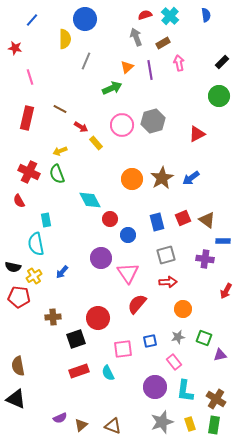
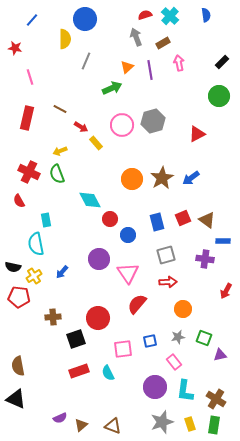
purple circle at (101, 258): moved 2 px left, 1 px down
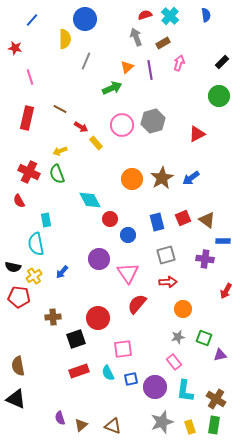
pink arrow at (179, 63): rotated 28 degrees clockwise
blue square at (150, 341): moved 19 px left, 38 px down
purple semicircle at (60, 418): rotated 96 degrees clockwise
yellow rectangle at (190, 424): moved 3 px down
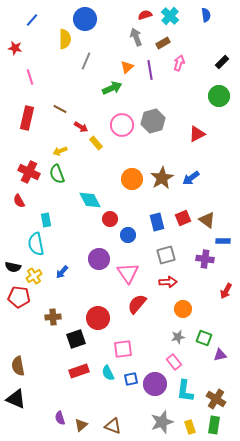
purple circle at (155, 387): moved 3 px up
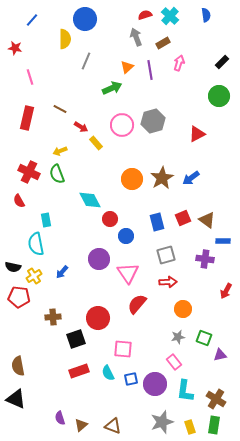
blue circle at (128, 235): moved 2 px left, 1 px down
pink square at (123, 349): rotated 12 degrees clockwise
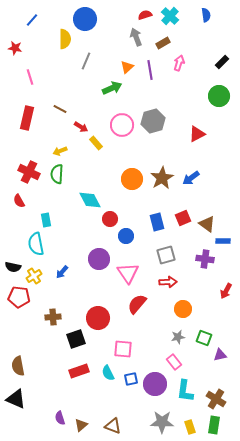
green semicircle at (57, 174): rotated 24 degrees clockwise
brown triangle at (207, 220): moved 4 px down
gray star at (162, 422): rotated 20 degrees clockwise
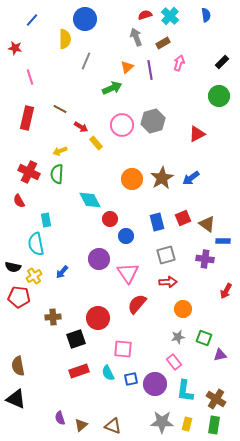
yellow rectangle at (190, 427): moved 3 px left, 3 px up; rotated 32 degrees clockwise
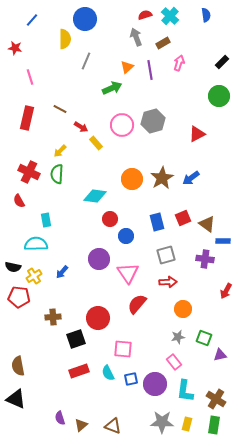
yellow arrow at (60, 151): rotated 24 degrees counterclockwise
cyan diamond at (90, 200): moved 5 px right, 4 px up; rotated 55 degrees counterclockwise
cyan semicircle at (36, 244): rotated 100 degrees clockwise
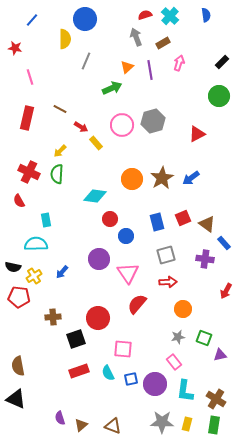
blue rectangle at (223, 241): moved 1 px right, 2 px down; rotated 48 degrees clockwise
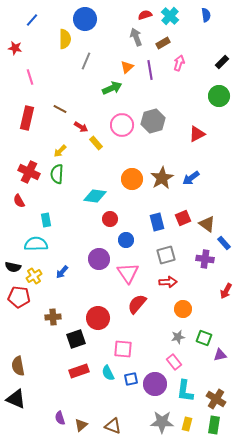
blue circle at (126, 236): moved 4 px down
